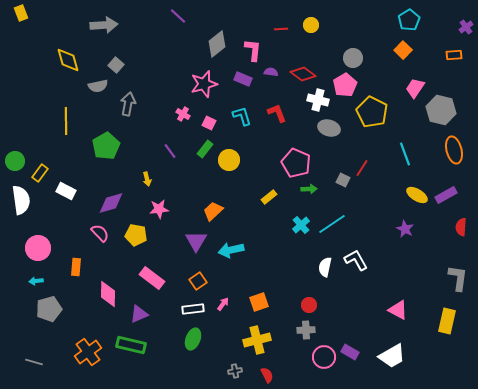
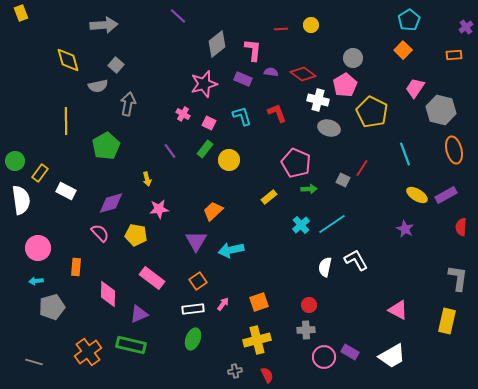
gray pentagon at (49, 309): moved 3 px right, 2 px up
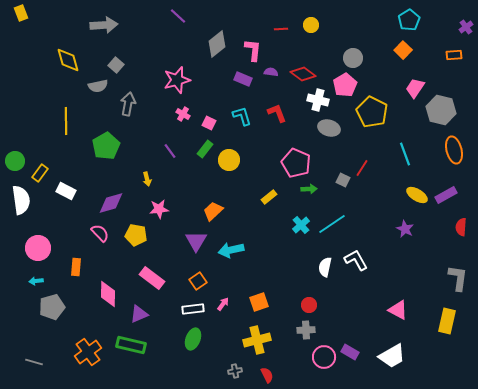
pink star at (204, 84): moved 27 px left, 4 px up
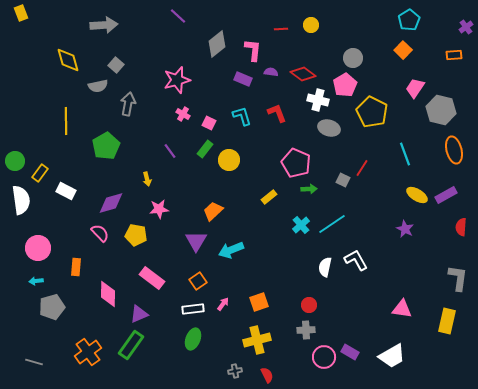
cyan arrow at (231, 250): rotated 10 degrees counterclockwise
pink triangle at (398, 310): moved 4 px right, 1 px up; rotated 20 degrees counterclockwise
green rectangle at (131, 345): rotated 68 degrees counterclockwise
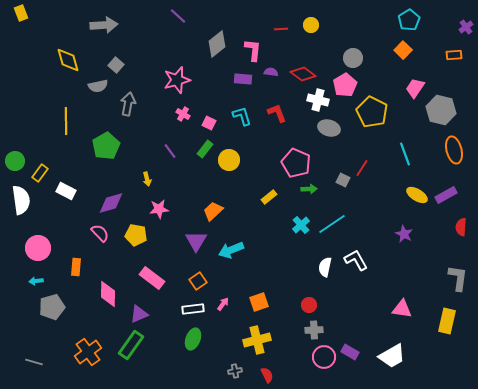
purple rectangle at (243, 79): rotated 18 degrees counterclockwise
purple star at (405, 229): moved 1 px left, 5 px down
gray cross at (306, 330): moved 8 px right
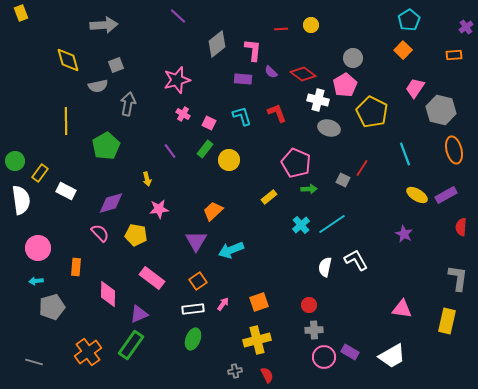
gray square at (116, 65): rotated 28 degrees clockwise
purple semicircle at (271, 72): rotated 144 degrees counterclockwise
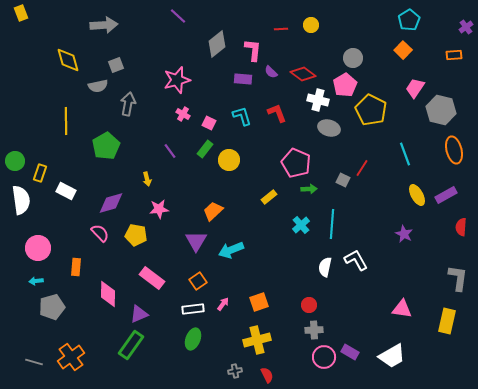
yellow pentagon at (372, 112): moved 1 px left, 2 px up
yellow rectangle at (40, 173): rotated 18 degrees counterclockwise
yellow ellipse at (417, 195): rotated 30 degrees clockwise
cyan line at (332, 224): rotated 52 degrees counterclockwise
orange cross at (88, 352): moved 17 px left, 5 px down
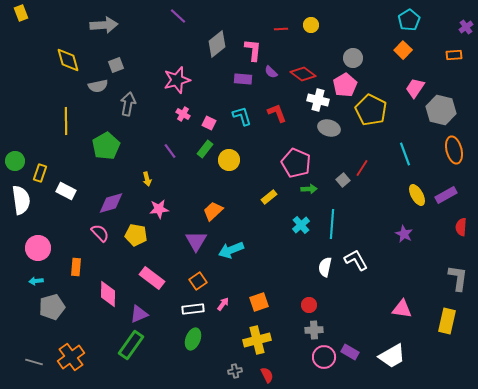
gray square at (343, 180): rotated 24 degrees clockwise
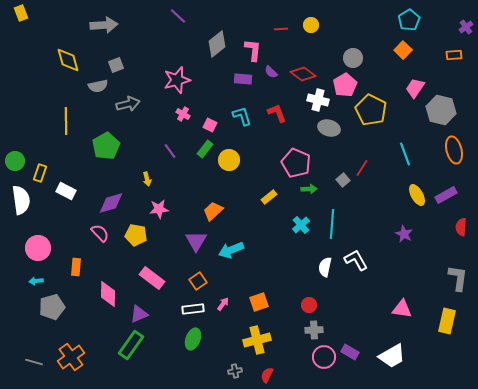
gray arrow at (128, 104): rotated 65 degrees clockwise
pink square at (209, 123): moved 1 px right, 2 px down
red semicircle at (267, 375): rotated 126 degrees counterclockwise
